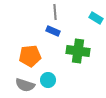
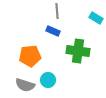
gray line: moved 2 px right, 1 px up
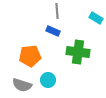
green cross: moved 1 px down
gray semicircle: moved 3 px left
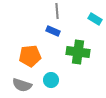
cyan rectangle: moved 1 px left, 1 px down
cyan circle: moved 3 px right
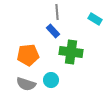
gray line: moved 1 px down
blue rectangle: rotated 24 degrees clockwise
green cross: moved 7 px left
orange pentagon: moved 2 px left, 1 px up
gray semicircle: moved 4 px right, 1 px up
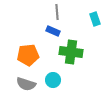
cyan rectangle: rotated 40 degrees clockwise
blue rectangle: rotated 24 degrees counterclockwise
cyan circle: moved 2 px right
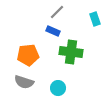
gray line: rotated 49 degrees clockwise
cyan circle: moved 5 px right, 8 px down
gray semicircle: moved 2 px left, 2 px up
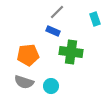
cyan circle: moved 7 px left, 2 px up
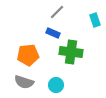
cyan rectangle: moved 1 px down
blue rectangle: moved 2 px down
cyan circle: moved 5 px right, 1 px up
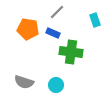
orange pentagon: moved 26 px up; rotated 15 degrees clockwise
